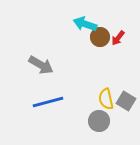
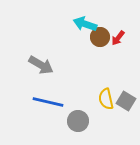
blue line: rotated 28 degrees clockwise
gray circle: moved 21 px left
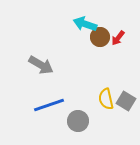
blue line: moved 1 px right, 3 px down; rotated 32 degrees counterclockwise
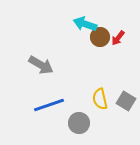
yellow semicircle: moved 6 px left
gray circle: moved 1 px right, 2 px down
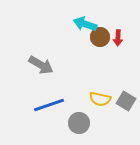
red arrow: rotated 35 degrees counterclockwise
yellow semicircle: rotated 65 degrees counterclockwise
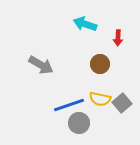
brown circle: moved 27 px down
gray square: moved 4 px left, 2 px down; rotated 18 degrees clockwise
blue line: moved 20 px right
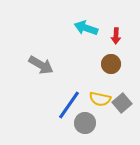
cyan arrow: moved 1 px right, 4 px down
red arrow: moved 2 px left, 2 px up
brown circle: moved 11 px right
blue line: rotated 36 degrees counterclockwise
gray circle: moved 6 px right
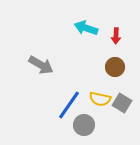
brown circle: moved 4 px right, 3 px down
gray square: rotated 18 degrees counterclockwise
gray circle: moved 1 px left, 2 px down
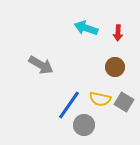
red arrow: moved 2 px right, 3 px up
gray square: moved 2 px right, 1 px up
